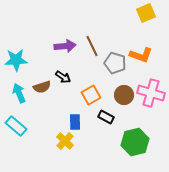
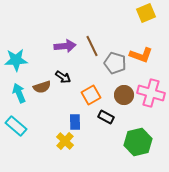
green hexagon: moved 3 px right
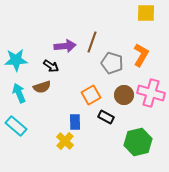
yellow square: rotated 24 degrees clockwise
brown line: moved 4 px up; rotated 45 degrees clockwise
orange L-shape: rotated 80 degrees counterclockwise
gray pentagon: moved 3 px left
black arrow: moved 12 px left, 11 px up
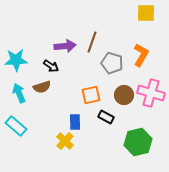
orange square: rotated 18 degrees clockwise
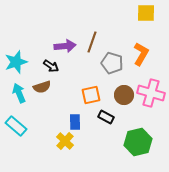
orange L-shape: moved 1 px up
cyan star: moved 2 px down; rotated 15 degrees counterclockwise
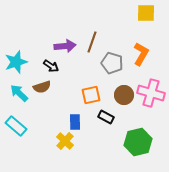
cyan arrow: rotated 24 degrees counterclockwise
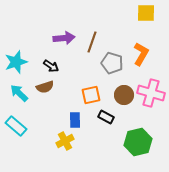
purple arrow: moved 1 px left, 8 px up
brown semicircle: moved 3 px right
blue rectangle: moved 2 px up
yellow cross: rotated 18 degrees clockwise
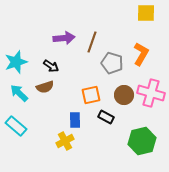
green hexagon: moved 4 px right, 1 px up
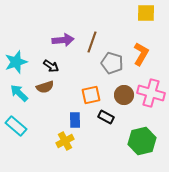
purple arrow: moved 1 px left, 2 px down
